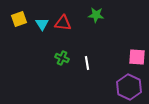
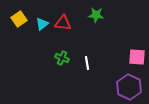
yellow square: rotated 14 degrees counterclockwise
cyan triangle: rotated 24 degrees clockwise
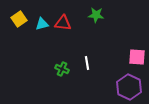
cyan triangle: rotated 24 degrees clockwise
green cross: moved 11 px down
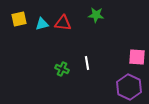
yellow square: rotated 21 degrees clockwise
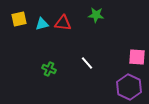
white line: rotated 32 degrees counterclockwise
green cross: moved 13 px left
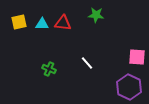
yellow square: moved 3 px down
cyan triangle: rotated 16 degrees clockwise
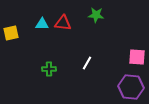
yellow square: moved 8 px left, 11 px down
white line: rotated 72 degrees clockwise
green cross: rotated 24 degrees counterclockwise
purple hexagon: moved 2 px right; rotated 20 degrees counterclockwise
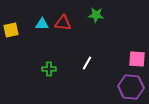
yellow square: moved 3 px up
pink square: moved 2 px down
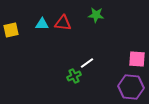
white line: rotated 24 degrees clockwise
green cross: moved 25 px right, 7 px down; rotated 24 degrees counterclockwise
